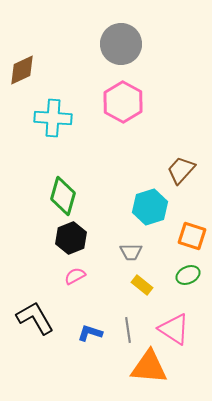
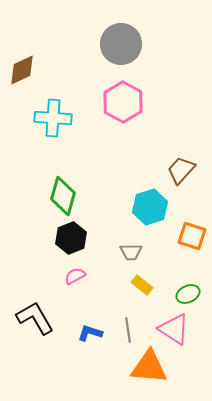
green ellipse: moved 19 px down
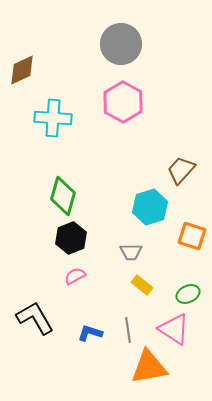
orange triangle: rotated 15 degrees counterclockwise
